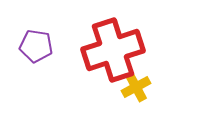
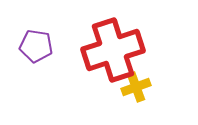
yellow cross: rotated 8 degrees clockwise
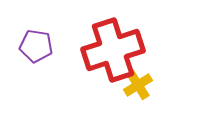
yellow cross: moved 2 px right, 2 px up; rotated 12 degrees counterclockwise
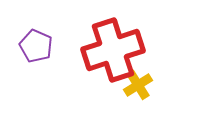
purple pentagon: rotated 16 degrees clockwise
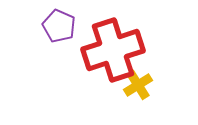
purple pentagon: moved 23 px right, 20 px up
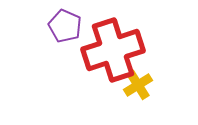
purple pentagon: moved 6 px right
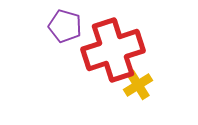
purple pentagon: rotated 8 degrees counterclockwise
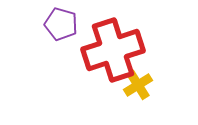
purple pentagon: moved 4 px left, 2 px up
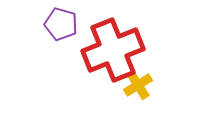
red cross: rotated 4 degrees counterclockwise
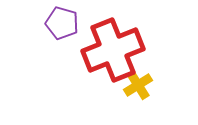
purple pentagon: moved 1 px right, 1 px up
